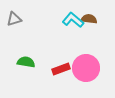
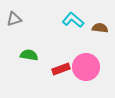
brown semicircle: moved 11 px right, 9 px down
green semicircle: moved 3 px right, 7 px up
pink circle: moved 1 px up
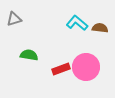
cyan L-shape: moved 4 px right, 3 px down
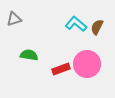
cyan L-shape: moved 1 px left, 1 px down
brown semicircle: moved 3 px left, 1 px up; rotated 70 degrees counterclockwise
pink circle: moved 1 px right, 3 px up
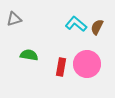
red rectangle: moved 2 px up; rotated 60 degrees counterclockwise
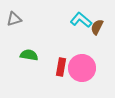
cyan L-shape: moved 5 px right, 4 px up
pink circle: moved 5 px left, 4 px down
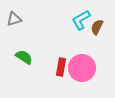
cyan L-shape: rotated 70 degrees counterclockwise
green semicircle: moved 5 px left, 2 px down; rotated 24 degrees clockwise
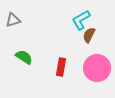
gray triangle: moved 1 px left, 1 px down
brown semicircle: moved 8 px left, 8 px down
pink circle: moved 15 px right
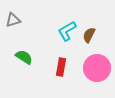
cyan L-shape: moved 14 px left, 11 px down
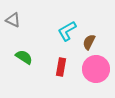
gray triangle: rotated 42 degrees clockwise
brown semicircle: moved 7 px down
pink circle: moved 1 px left, 1 px down
